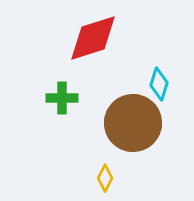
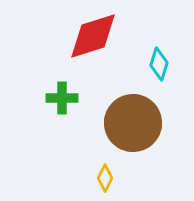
red diamond: moved 2 px up
cyan diamond: moved 20 px up
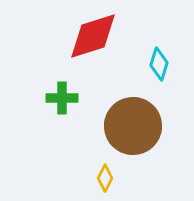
brown circle: moved 3 px down
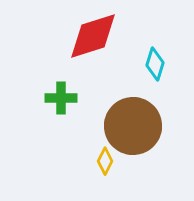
cyan diamond: moved 4 px left
green cross: moved 1 px left
yellow diamond: moved 17 px up
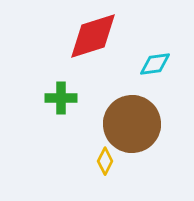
cyan diamond: rotated 64 degrees clockwise
brown circle: moved 1 px left, 2 px up
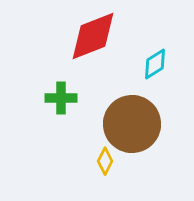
red diamond: rotated 4 degrees counterclockwise
cyan diamond: rotated 24 degrees counterclockwise
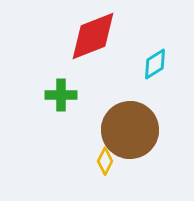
green cross: moved 3 px up
brown circle: moved 2 px left, 6 px down
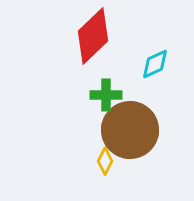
red diamond: rotated 22 degrees counterclockwise
cyan diamond: rotated 8 degrees clockwise
green cross: moved 45 px right
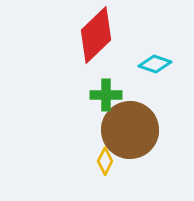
red diamond: moved 3 px right, 1 px up
cyan diamond: rotated 44 degrees clockwise
